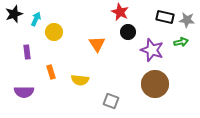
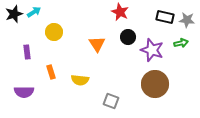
cyan arrow: moved 2 px left, 7 px up; rotated 32 degrees clockwise
black circle: moved 5 px down
green arrow: moved 1 px down
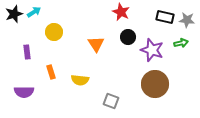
red star: moved 1 px right
orange triangle: moved 1 px left
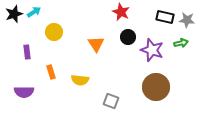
brown circle: moved 1 px right, 3 px down
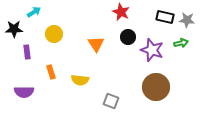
black star: moved 15 px down; rotated 18 degrees clockwise
yellow circle: moved 2 px down
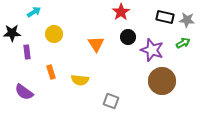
red star: rotated 12 degrees clockwise
black star: moved 2 px left, 4 px down
green arrow: moved 2 px right; rotated 16 degrees counterclockwise
brown circle: moved 6 px right, 6 px up
purple semicircle: rotated 36 degrees clockwise
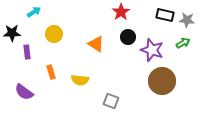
black rectangle: moved 2 px up
orange triangle: rotated 24 degrees counterclockwise
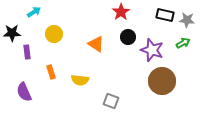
purple semicircle: rotated 30 degrees clockwise
